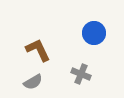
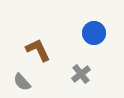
gray cross: rotated 30 degrees clockwise
gray semicircle: moved 11 px left; rotated 78 degrees clockwise
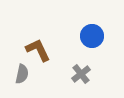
blue circle: moved 2 px left, 3 px down
gray semicircle: moved 8 px up; rotated 126 degrees counterclockwise
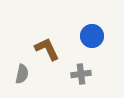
brown L-shape: moved 9 px right, 1 px up
gray cross: rotated 30 degrees clockwise
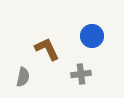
gray semicircle: moved 1 px right, 3 px down
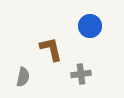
blue circle: moved 2 px left, 10 px up
brown L-shape: moved 4 px right; rotated 12 degrees clockwise
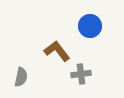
brown L-shape: moved 6 px right, 2 px down; rotated 24 degrees counterclockwise
gray semicircle: moved 2 px left
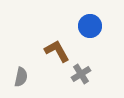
brown L-shape: rotated 8 degrees clockwise
gray cross: rotated 24 degrees counterclockwise
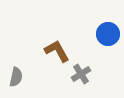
blue circle: moved 18 px right, 8 px down
gray semicircle: moved 5 px left
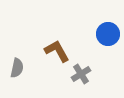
gray semicircle: moved 1 px right, 9 px up
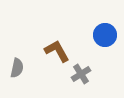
blue circle: moved 3 px left, 1 px down
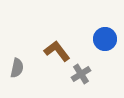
blue circle: moved 4 px down
brown L-shape: rotated 8 degrees counterclockwise
